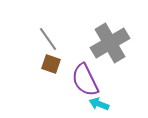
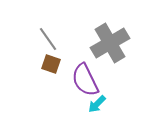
cyan arrow: moved 2 px left; rotated 66 degrees counterclockwise
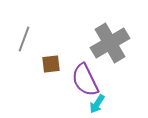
gray line: moved 24 px left; rotated 55 degrees clockwise
brown square: rotated 24 degrees counterclockwise
cyan arrow: rotated 12 degrees counterclockwise
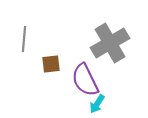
gray line: rotated 15 degrees counterclockwise
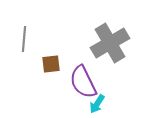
purple semicircle: moved 2 px left, 2 px down
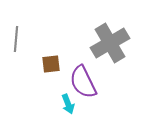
gray line: moved 8 px left
cyan arrow: moved 29 px left; rotated 54 degrees counterclockwise
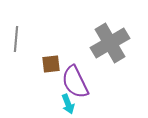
purple semicircle: moved 8 px left
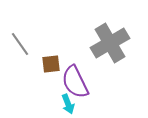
gray line: moved 4 px right, 5 px down; rotated 40 degrees counterclockwise
